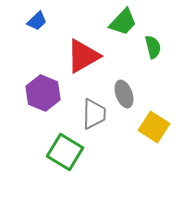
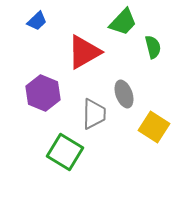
red triangle: moved 1 px right, 4 px up
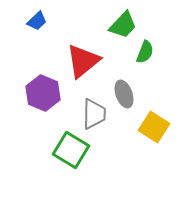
green trapezoid: moved 3 px down
green semicircle: moved 8 px left, 5 px down; rotated 35 degrees clockwise
red triangle: moved 1 px left, 9 px down; rotated 9 degrees counterclockwise
green square: moved 6 px right, 2 px up
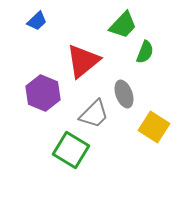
gray trapezoid: rotated 44 degrees clockwise
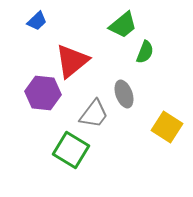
green trapezoid: rotated 8 degrees clockwise
red triangle: moved 11 px left
purple hexagon: rotated 16 degrees counterclockwise
gray trapezoid: rotated 8 degrees counterclockwise
yellow square: moved 13 px right
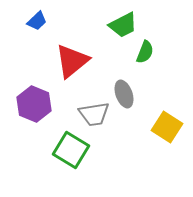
green trapezoid: rotated 12 degrees clockwise
purple hexagon: moved 9 px left, 11 px down; rotated 16 degrees clockwise
gray trapezoid: rotated 44 degrees clockwise
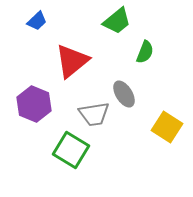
green trapezoid: moved 6 px left, 4 px up; rotated 12 degrees counterclockwise
gray ellipse: rotated 12 degrees counterclockwise
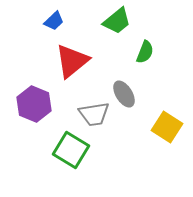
blue trapezoid: moved 17 px right
